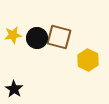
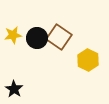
brown square: rotated 20 degrees clockwise
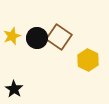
yellow star: moved 1 px left, 1 px down; rotated 12 degrees counterclockwise
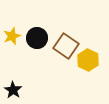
brown square: moved 7 px right, 9 px down
black star: moved 1 px left, 1 px down
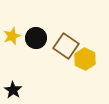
black circle: moved 1 px left
yellow hexagon: moved 3 px left, 1 px up
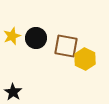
brown square: rotated 25 degrees counterclockwise
black star: moved 2 px down
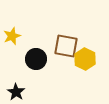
black circle: moved 21 px down
black star: moved 3 px right
